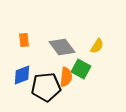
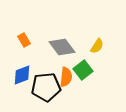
orange rectangle: rotated 24 degrees counterclockwise
green square: moved 2 px right, 1 px down; rotated 24 degrees clockwise
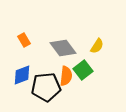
gray diamond: moved 1 px right, 1 px down
orange semicircle: moved 1 px up
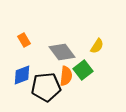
gray diamond: moved 1 px left, 4 px down
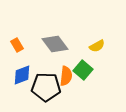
orange rectangle: moved 7 px left, 5 px down
yellow semicircle: rotated 28 degrees clockwise
gray diamond: moved 7 px left, 8 px up
green square: rotated 12 degrees counterclockwise
black pentagon: rotated 8 degrees clockwise
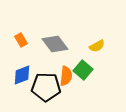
orange rectangle: moved 4 px right, 5 px up
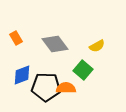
orange rectangle: moved 5 px left, 2 px up
orange semicircle: moved 12 px down; rotated 96 degrees counterclockwise
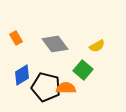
blue diamond: rotated 10 degrees counterclockwise
black pentagon: rotated 12 degrees clockwise
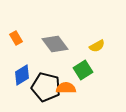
green square: rotated 18 degrees clockwise
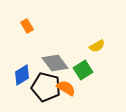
orange rectangle: moved 11 px right, 12 px up
gray diamond: moved 19 px down
orange semicircle: rotated 30 degrees clockwise
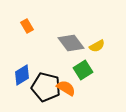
gray diamond: moved 16 px right, 20 px up
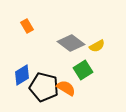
gray diamond: rotated 16 degrees counterclockwise
black pentagon: moved 2 px left
